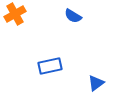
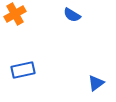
blue semicircle: moved 1 px left, 1 px up
blue rectangle: moved 27 px left, 4 px down
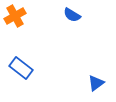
orange cross: moved 2 px down
blue rectangle: moved 2 px left, 2 px up; rotated 50 degrees clockwise
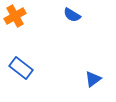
blue triangle: moved 3 px left, 4 px up
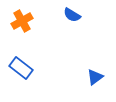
orange cross: moved 7 px right, 5 px down
blue triangle: moved 2 px right, 2 px up
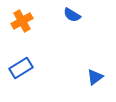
blue rectangle: rotated 70 degrees counterclockwise
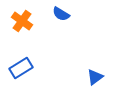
blue semicircle: moved 11 px left, 1 px up
orange cross: rotated 25 degrees counterclockwise
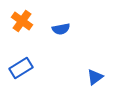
blue semicircle: moved 15 px down; rotated 42 degrees counterclockwise
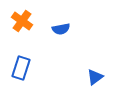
blue rectangle: rotated 40 degrees counterclockwise
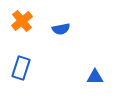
orange cross: rotated 15 degrees clockwise
blue triangle: rotated 36 degrees clockwise
